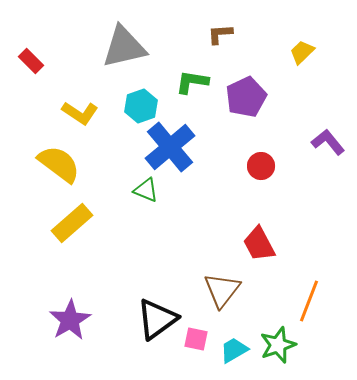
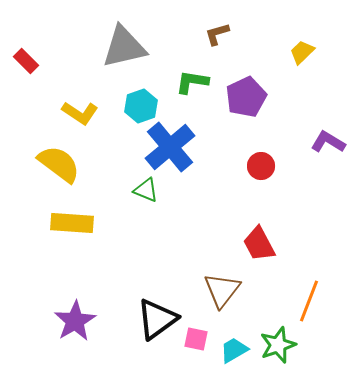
brown L-shape: moved 3 px left; rotated 12 degrees counterclockwise
red rectangle: moved 5 px left
purple L-shape: rotated 20 degrees counterclockwise
yellow rectangle: rotated 45 degrees clockwise
purple star: moved 5 px right, 1 px down
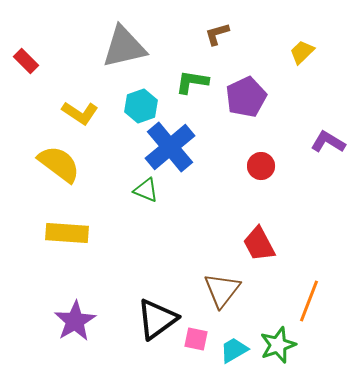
yellow rectangle: moved 5 px left, 10 px down
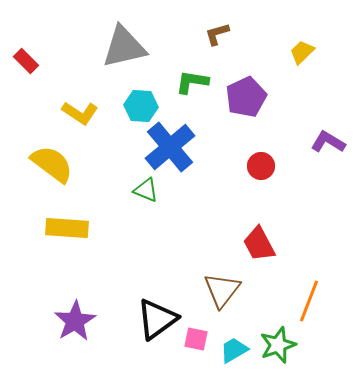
cyan hexagon: rotated 24 degrees clockwise
yellow semicircle: moved 7 px left
yellow rectangle: moved 5 px up
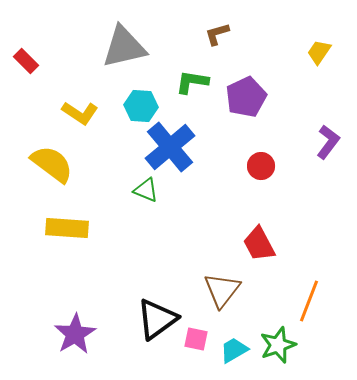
yellow trapezoid: moved 17 px right; rotated 12 degrees counterclockwise
purple L-shape: rotated 96 degrees clockwise
purple star: moved 13 px down
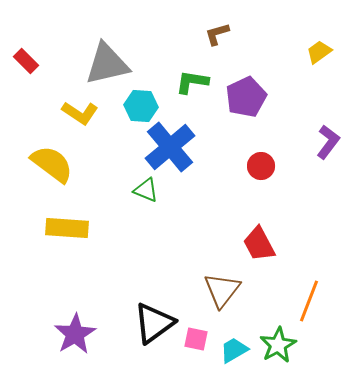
gray triangle: moved 17 px left, 17 px down
yellow trapezoid: rotated 20 degrees clockwise
black triangle: moved 3 px left, 4 px down
green star: rotated 9 degrees counterclockwise
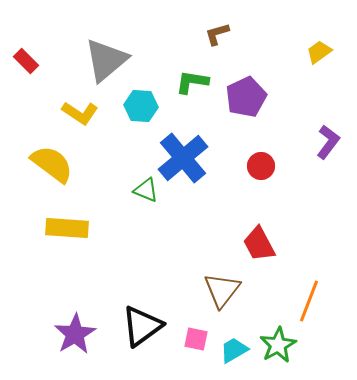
gray triangle: moved 1 px left, 4 px up; rotated 27 degrees counterclockwise
blue cross: moved 13 px right, 11 px down
black triangle: moved 12 px left, 3 px down
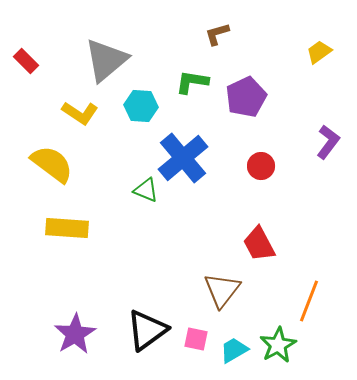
black triangle: moved 5 px right, 4 px down
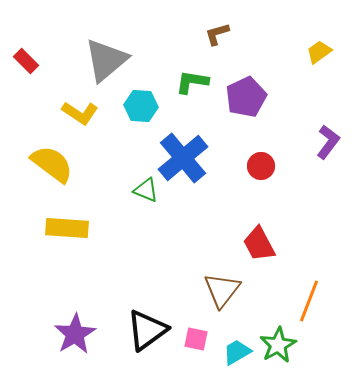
cyan trapezoid: moved 3 px right, 2 px down
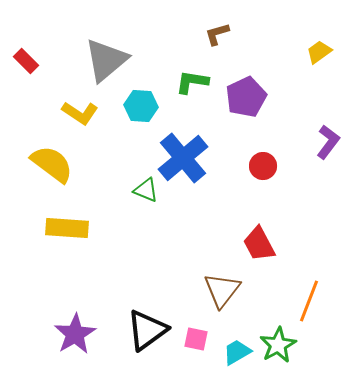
red circle: moved 2 px right
